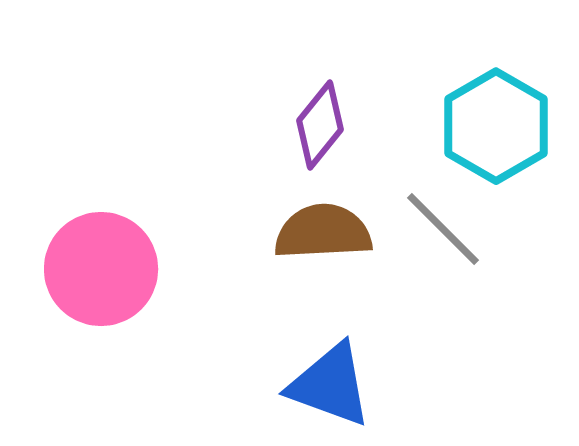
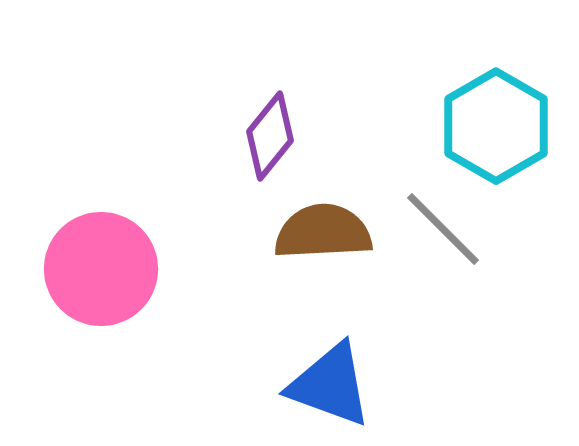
purple diamond: moved 50 px left, 11 px down
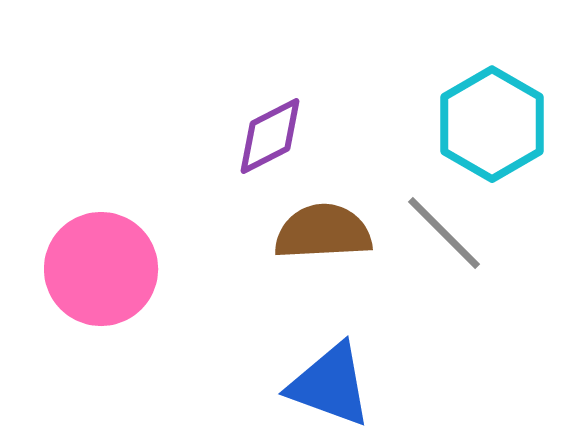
cyan hexagon: moved 4 px left, 2 px up
purple diamond: rotated 24 degrees clockwise
gray line: moved 1 px right, 4 px down
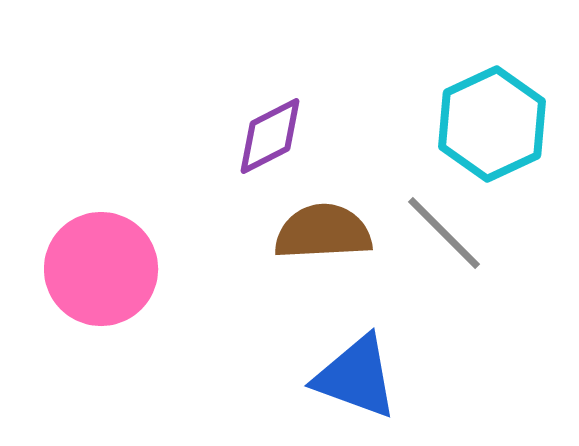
cyan hexagon: rotated 5 degrees clockwise
blue triangle: moved 26 px right, 8 px up
